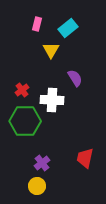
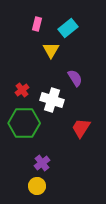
white cross: rotated 15 degrees clockwise
green hexagon: moved 1 px left, 2 px down
red trapezoid: moved 4 px left, 30 px up; rotated 20 degrees clockwise
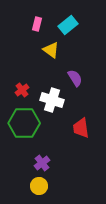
cyan rectangle: moved 3 px up
yellow triangle: rotated 24 degrees counterclockwise
red trapezoid: rotated 40 degrees counterclockwise
yellow circle: moved 2 px right
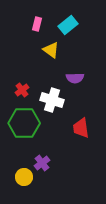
purple semicircle: rotated 120 degrees clockwise
yellow circle: moved 15 px left, 9 px up
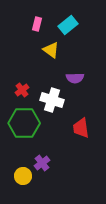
yellow circle: moved 1 px left, 1 px up
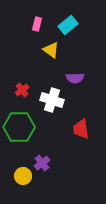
green hexagon: moved 5 px left, 4 px down
red trapezoid: moved 1 px down
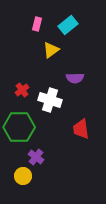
yellow triangle: rotated 48 degrees clockwise
white cross: moved 2 px left
purple cross: moved 6 px left, 6 px up; rotated 14 degrees counterclockwise
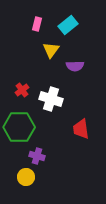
yellow triangle: rotated 18 degrees counterclockwise
purple semicircle: moved 12 px up
white cross: moved 1 px right, 1 px up
purple cross: moved 1 px right, 1 px up; rotated 21 degrees counterclockwise
yellow circle: moved 3 px right, 1 px down
